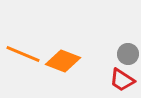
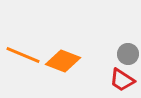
orange line: moved 1 px down
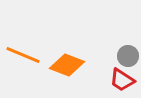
gray circle: moved 2 px down
orange diamond: moved 4 px right, 4 px down
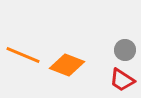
gray circle: moved 3 px left, 6 px up
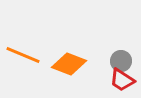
gray circle: moved 4 px left, 11 px down
orange diamond: moved 2 px right, 1 px up
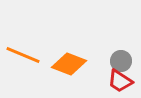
red trapezoid: moved 2 px left, 1 px down
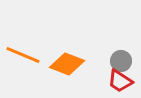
orange diamond: moved 2 px left
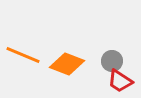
gray circle: moved 9 px left
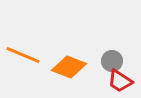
orange diamond: moved 2 px right, 3 px down
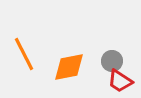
orange line: moved 1 px right, 1 px up; rotated 40 degrees clockwise
orange diamond: rotated 32 degrees counterclockwise
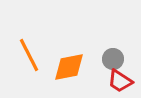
orange line: moved 5 px right, 1 px down
gray circle: moved 1 px right, 2 px up
